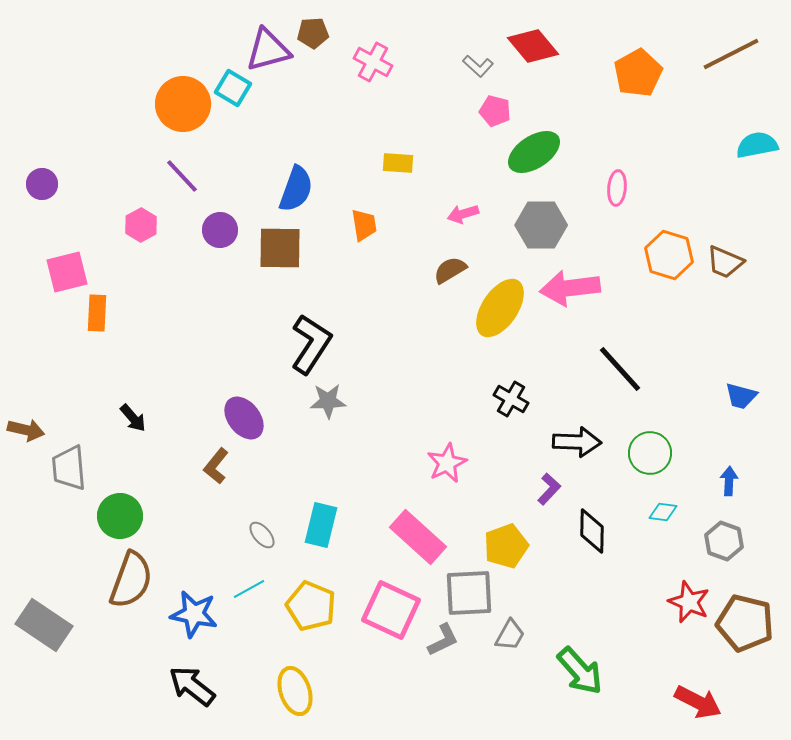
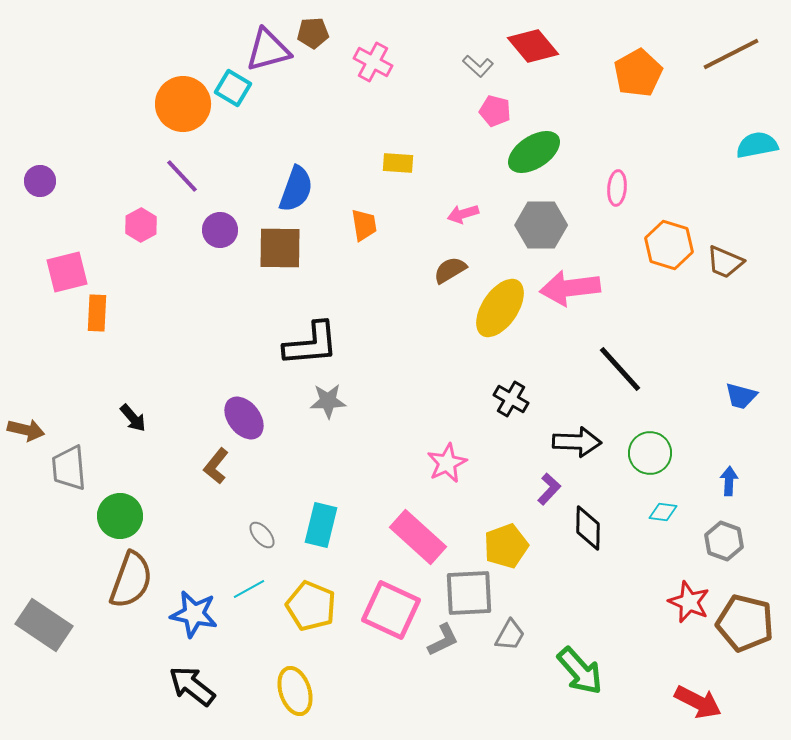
purple circle at (42, 184): moved 2 px left, 3 px up
orange hexagon at (669, 255): moved 10 px up
black L-shape at (311, 344): rotated 52 degrees clockwise
black diamond at (592, 531): moved 4 px left, 3 px up
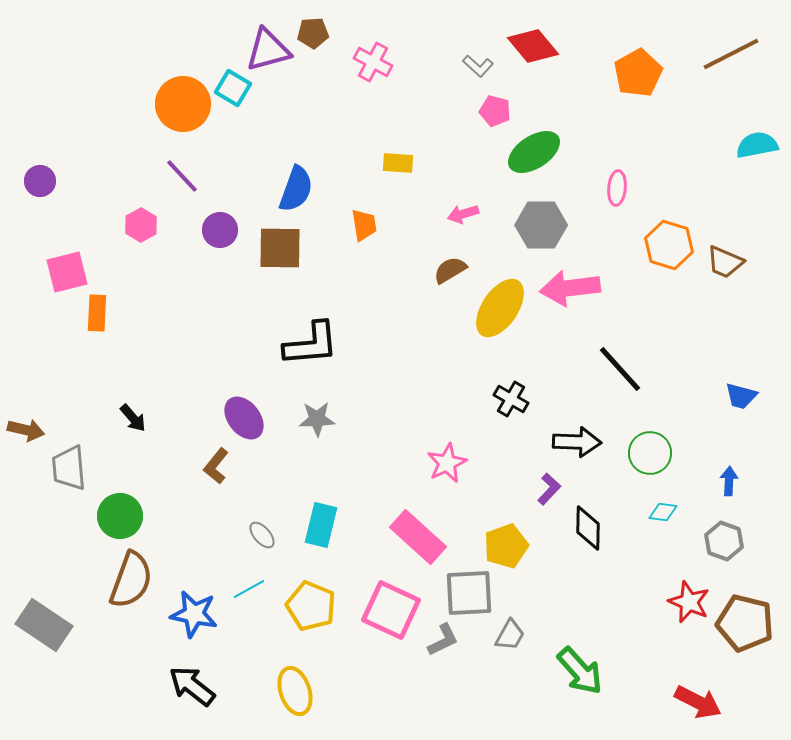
gray star at (328, 401): moved 11 px left, 18 px down
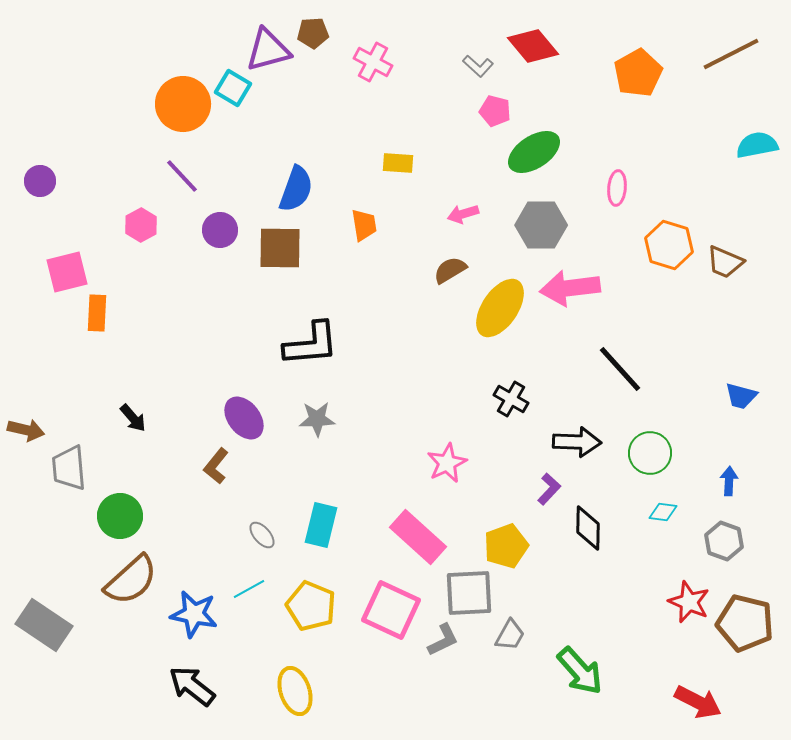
brown semicircle at (131, 580): rotated 28 degrees clockwise
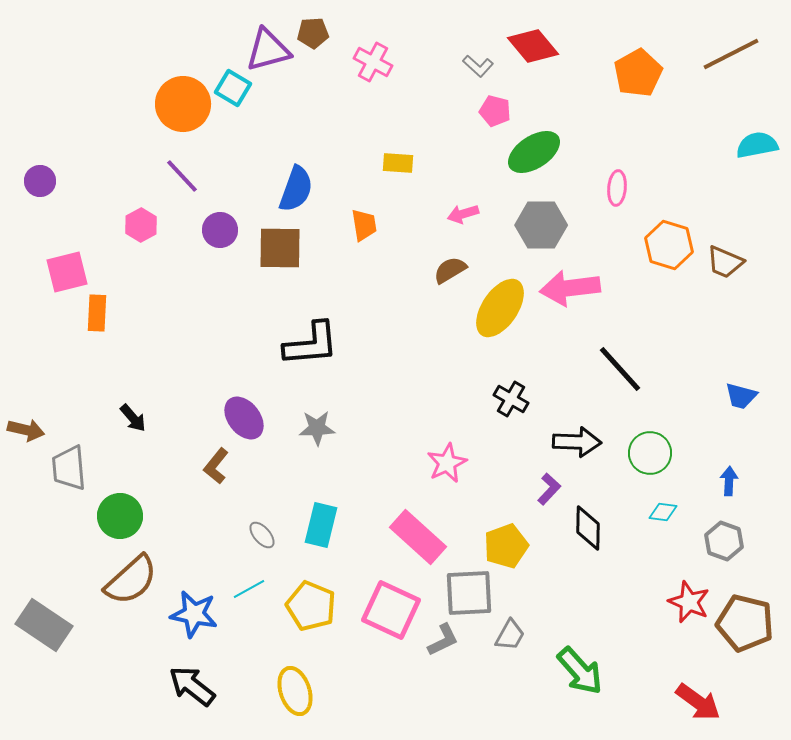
gray star at (317, 419): moved 9 px down
red arrow at (698, 702): rotated 9 degrees clockwise
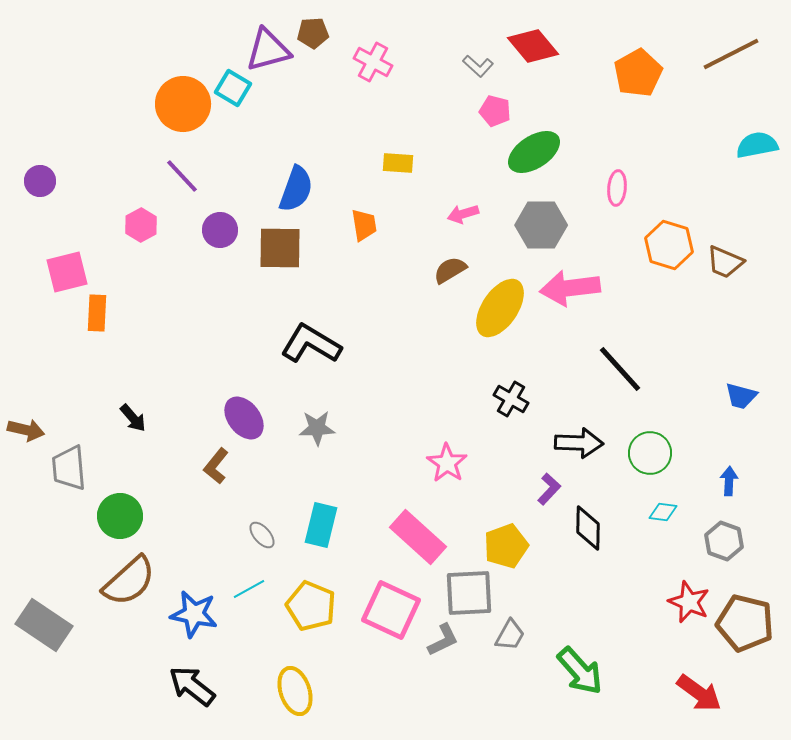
black L-shape at (311, 344): rotated 144 degrees counterclockwise
black arrow at (577, 442): moved 2 px right, 1 px down
pink star at (447, 463): rotated 12 degrees counterclockwise
brown semicircle at (131, 580): moved 2 px left, 1 px down
red arrow at (698, 702): moved 1 px right, 9 px up
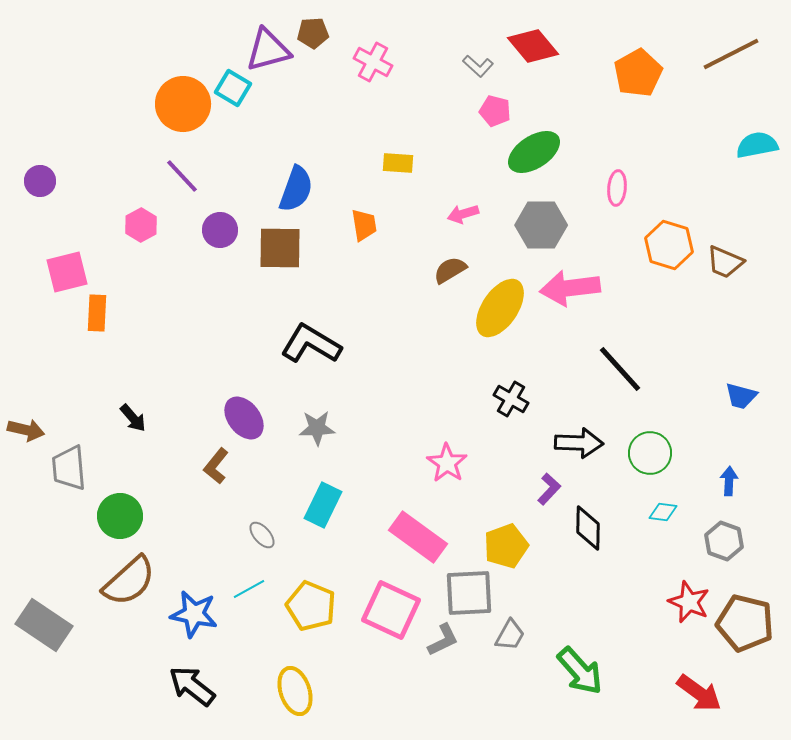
cyan rectangle at (321, 525): moved 2 px right, 20 px up; rotated 12 degrees clockwise
pink rectangle at (418, 537): rotated 6 degrees counterclockwise
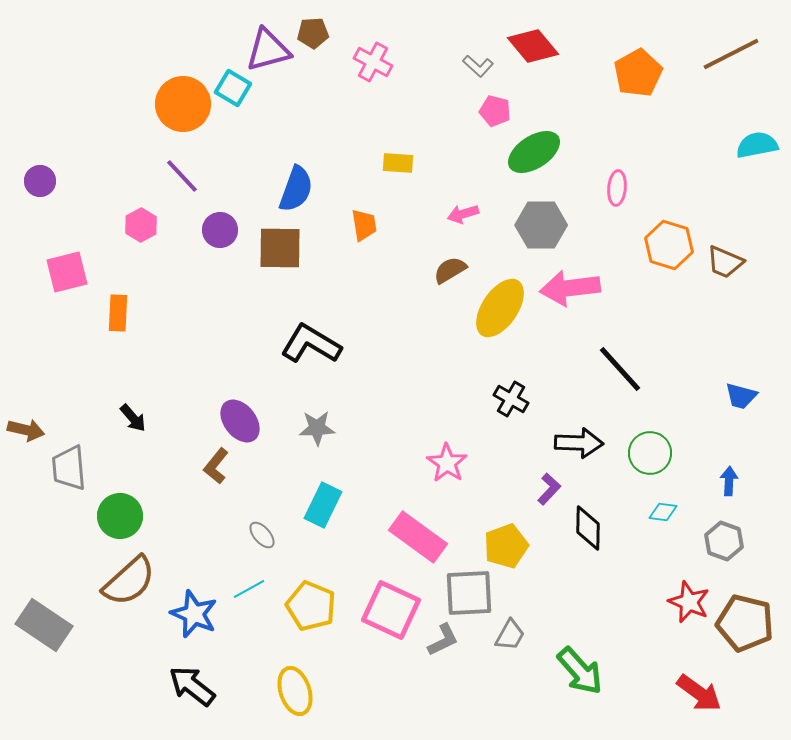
orange rectangle at (97, 313): moved 21 px right
purple ellipse at (244, 418): moved 4 px left, 3 px down
blue star at (194, 614): rotated 12 degrees clockwise
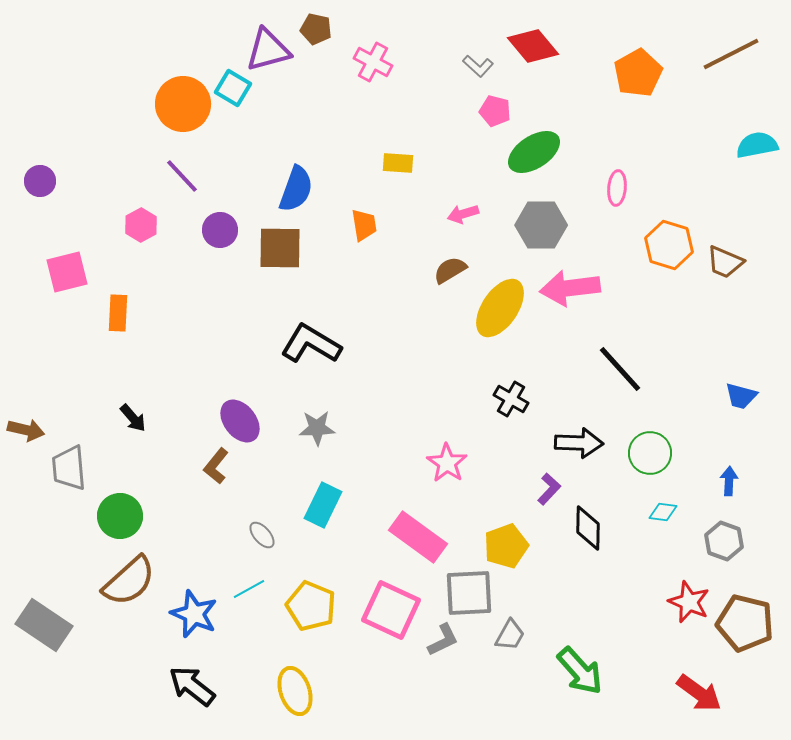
brown pentagon at (313, 33): moved 3 px right, 4 px up; rotated 16 degrees clockwise
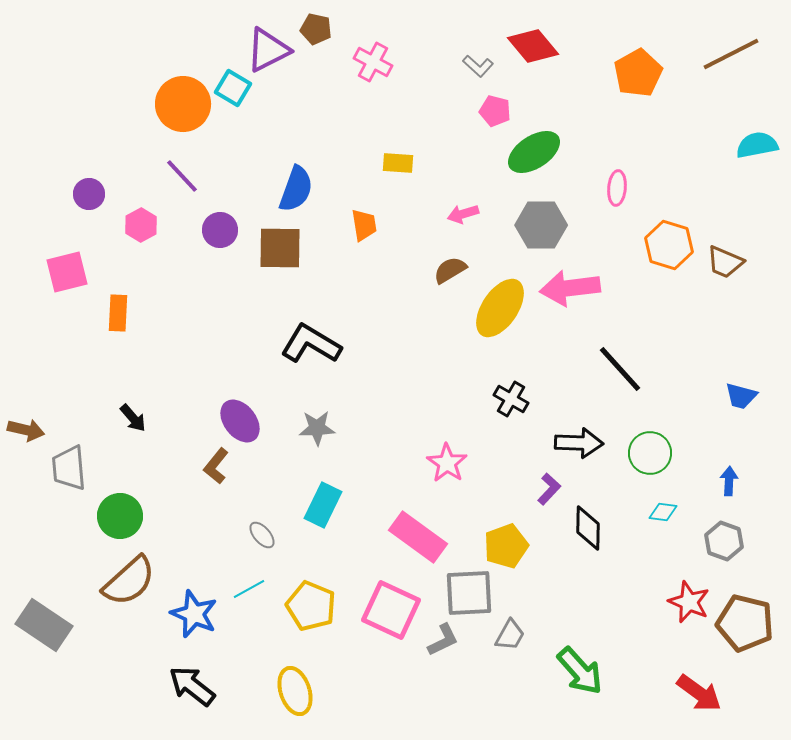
purple triangle at (268, 50): rotated 12 degrees counterclockwise
purple circle at (40, 181): moved 49 px right, 13 px down
